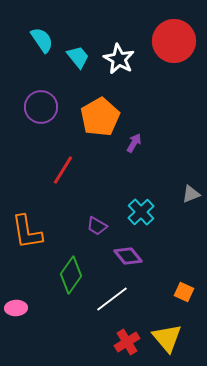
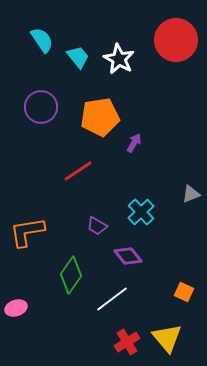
red circle: moved 2 px right, 1 px up
orange pentagon: rotated 21 degrees clockwise
red line: moved 15 px right, 1 px down; rotated 24 degrees clockwise
orange L-shape: rotated 90 degrees clockwise
pink ellipse: rotated 15 degrees counterclockwise
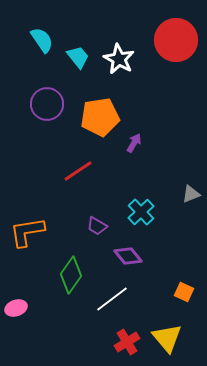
purple circle: moved 6 px right, 3 px up
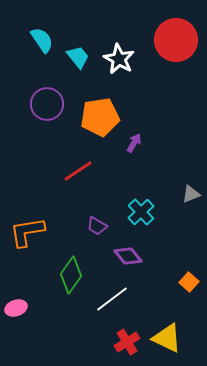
orange square: moved 5 px right, 10 px up; rotated 18 degrees clockwise
yellow triangle: rotated 24 degrees counterclockwise
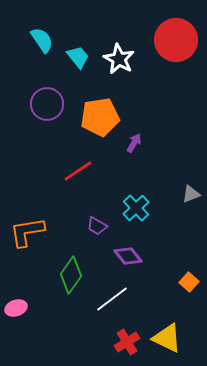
cyan cross: moved 5 px left, 4 px up
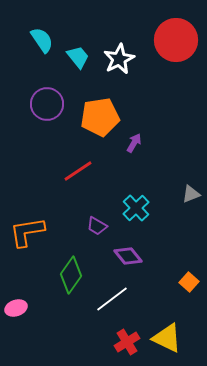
white star: rotated 16 degrees clockwise
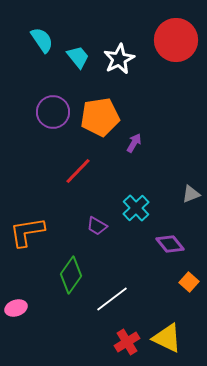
purple circle: moved 6 px right, 8 px down
red line: rotated 12 degrees counterclockwise
purple diamond: moved 42 px right, 12 px up
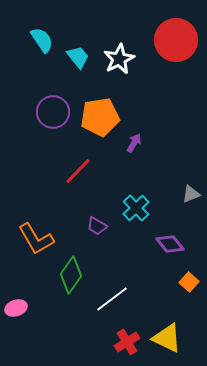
orange L-shape: moved 9 px right, 7 px down; rotated 111 degrees counterclockwise
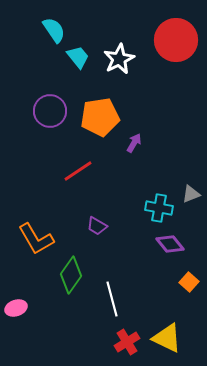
cyan semicircle: moved 12 px right, 10 px up
purple circle: moved 3 px left, 1 px up
red line: rotated 12 degrees clockwise
cyan cross: moved 23 px right; rotated 36 degrees counterclockwise
white line: rotated 68 degrees counterclockwise
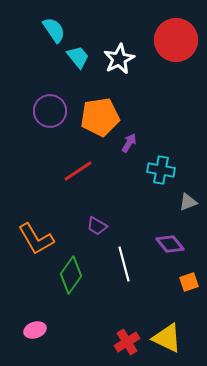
purple arrow: moved 5 px left
gray triangle: moved 3 px left, 8 px down
cyan cross: moved 2 px right, 38 px up
orange square: rotated 30 degrees clockwise
white line: moved 12 px right, 35 px up
pink ellipse: moved 19 px right, 22 px down
